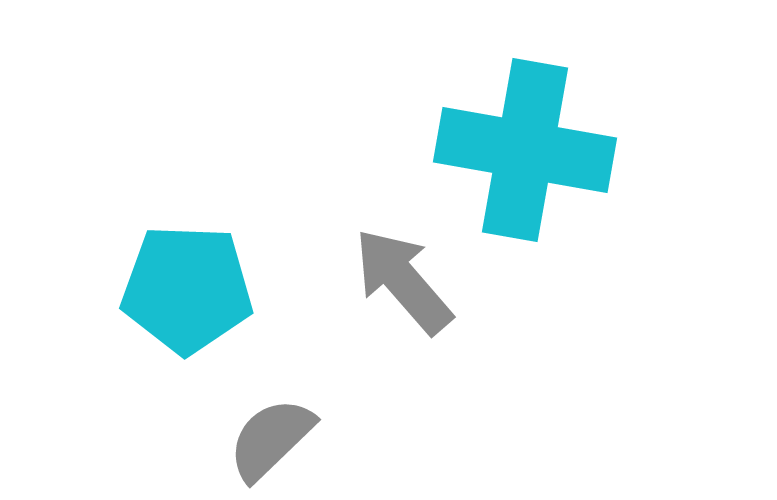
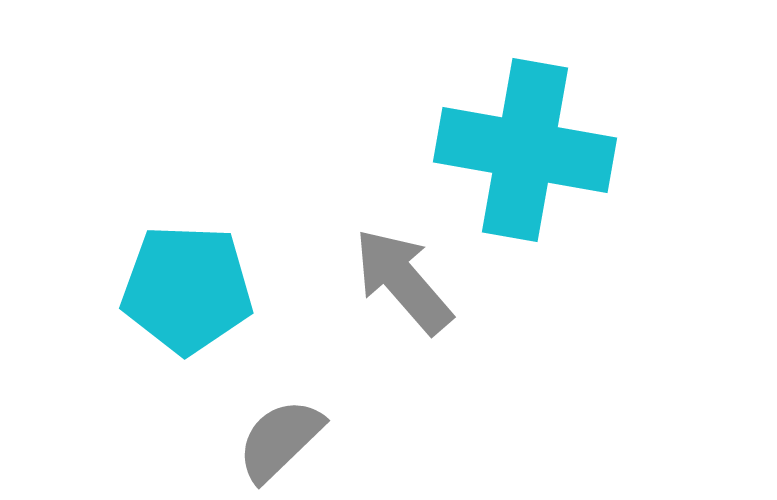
gray semicircle: moved 9 px right, 1 px down
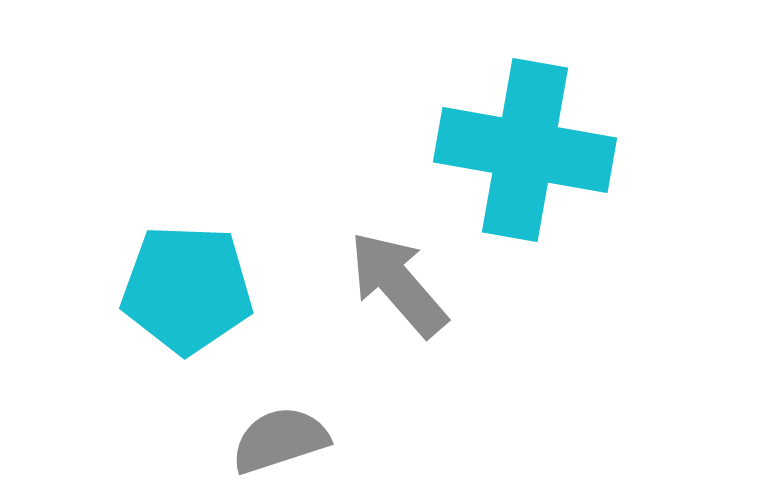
gray arrow: moved 5 px left, 3 px down
gray semicircle: rotated 26 degrees clockwise
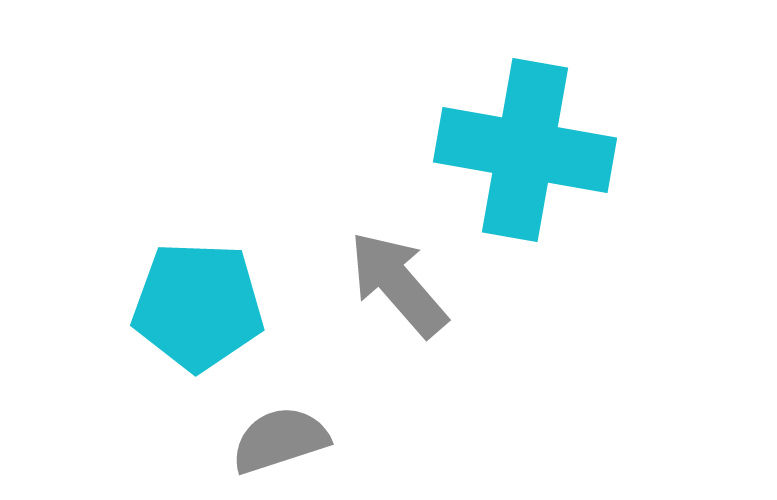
cyan pentagon: moved 11 px right, 17 px down
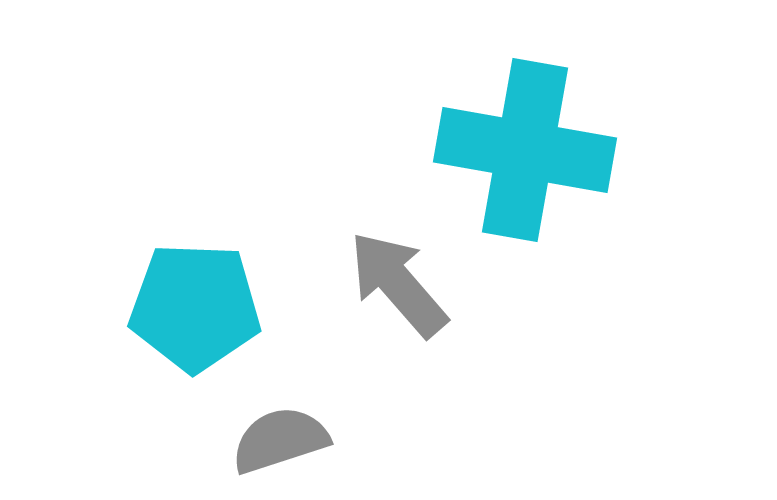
cyan pentagon: moved 3 px left, 1 px down
